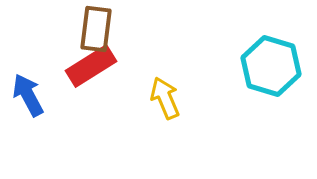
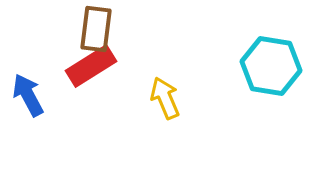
cyan hexagon: rotated 8 degrees counterclockwise
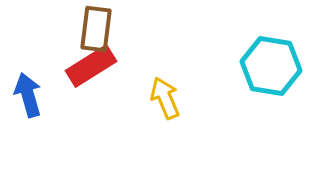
blue arrow: rotated 12 degrees clockwise
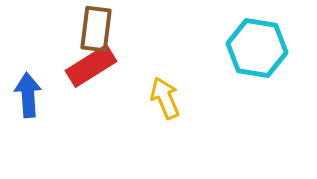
cyan hexagon: moved 14 px left, 18 px up
blue arrow: rotated 12 degrees clockwise
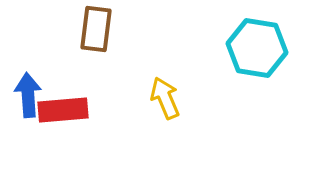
red rectangle: moved 28 px left, 44 px down; rotated 27 degrees clockwise
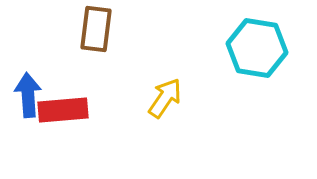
yellow arrow: rotated 57 degrees clockwise
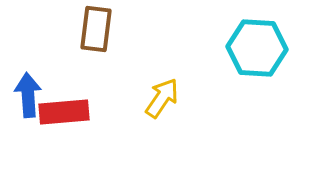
cyan hexagon: rotated 6 degrees counterclockwise
yellow arrow: moved 3 px left
red rectangle: moved 1 px right, 2 px down
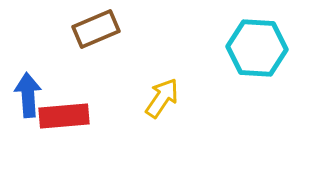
brown rectangle: rotated 60 degrees clockwise
red rectangle: moved 4 px down
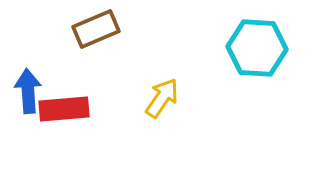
blue arrow: moved 4 px up
red rectangle: moved 7 px up
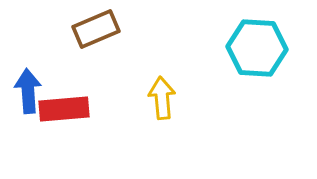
yellow arrow: rotated 39 degrees counterclockwise
